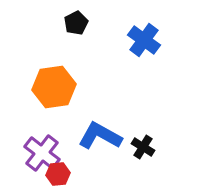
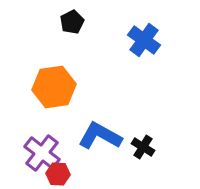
black pentagon: moved 4 px left, 1 px up
red hexagon: rotated 10 degrees clockwise
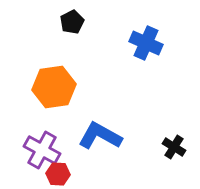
blue cross: moved 2 px right, 3 px down; rotated 12 degrees counterclockwise
black cross: moved 31 px right
purple cross: moved 3 px up; rotated 9 degrees counterclockwise
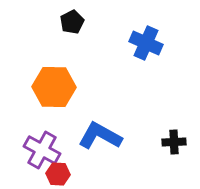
orange hexagon: rotated 9 degrees clockwise
black cross: moved 5 px up; rotated 35 degrees counterclockwise
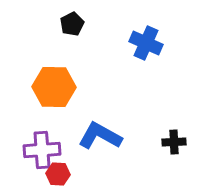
black pentagon: moved 2 px down
purple cross: rotated 33 degrees counterclockwise
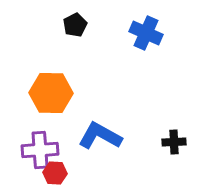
black pentagon: moved 3 px right, 1 px down
blue cross: moved 10 px up
orange hexagon: moved 3 px left, 6 px down
purple cross: moved 2 px left
red hexagon: moved 3 px left, 1 px up
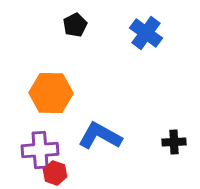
blue cross: rotated 12 degrees clockwise
red hexagon: rotated 15 degrees clockwise
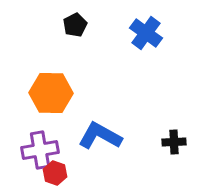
purple cross: rotated 6 degrees counterclockwise
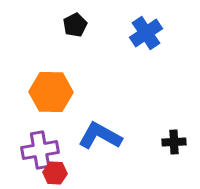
blue cross: rotated 20 degrees clockwise
orange hexagon: moved 1 px up
red hexagon: rotated 15 degrees counterclockwise
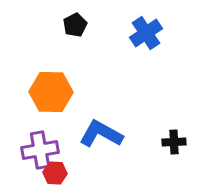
blue L-shape: moved 1 px right, 2 px up
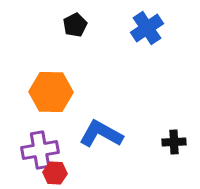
blue cross: moved 1 px right, 5 px up
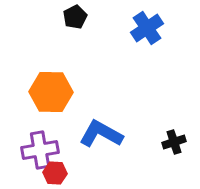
black pentagon: moved 8 px up
black cross: rotated 15 degrees counterclockwise
